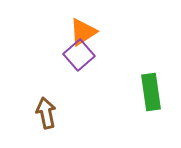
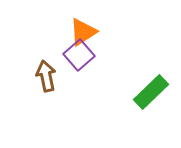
green rectangle: rotated 54 degrees clockwise
brown arrow: moved 37 px up
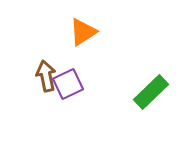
purple square: moved 11 px left, 29 px down; rotated 16 degrees clockwise
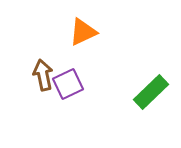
orange triangle: rotated 8 degrees clockwise
brown arrow: moved 3 px left, 1 px up
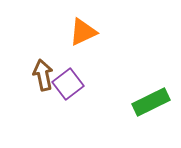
purple square: rotated 12 degrees counterclockwise
green rectangle: moved 10 px down; rotated 18 degrees clockwise
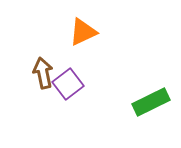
brown arrow: moved 2 px up
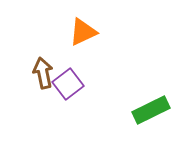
green rectangle: moved 8 px down
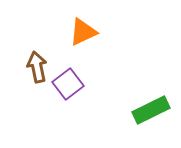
brown arrow: moved 6 px left, 6 px up
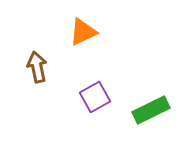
purple square: moved 27 px right, 13 px down; rotated 8 degrees clockwise
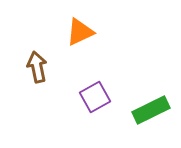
orange triangle: moved 3 px left
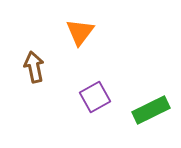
orange triangle: rotated 28 degrees counterclockwise
brown arrow: moved 3 px left
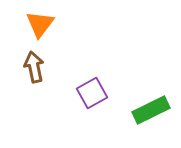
orange triangle: moved 40 px left, 8 px up
purple square: moved 3 px left, 4 px up
